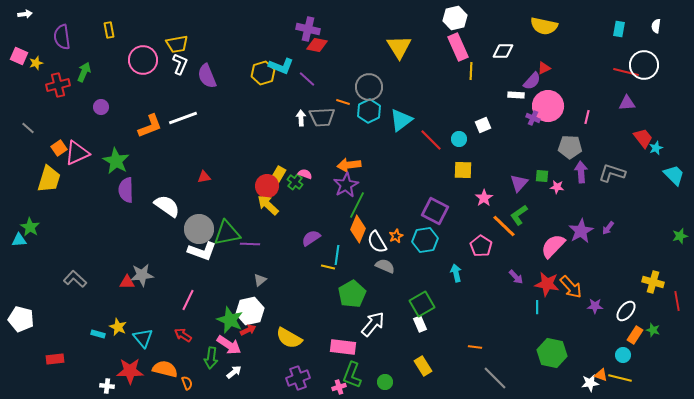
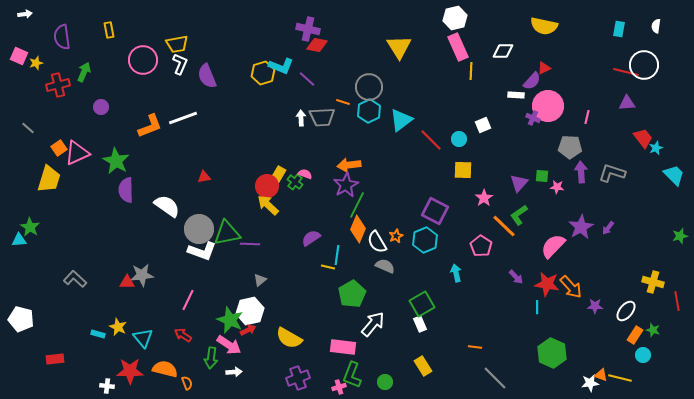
purple star at (581, 231): moved 4 px up
cyan hexagon at (425, 240): rotated 15 degrees counterclockwise
green hexagon at (552, 353): rotated 12 degrees clockwise
cyan circle at (623, 355): moved 20 px right
white arrow at (234, 372): rotated 35 degrees clockwise
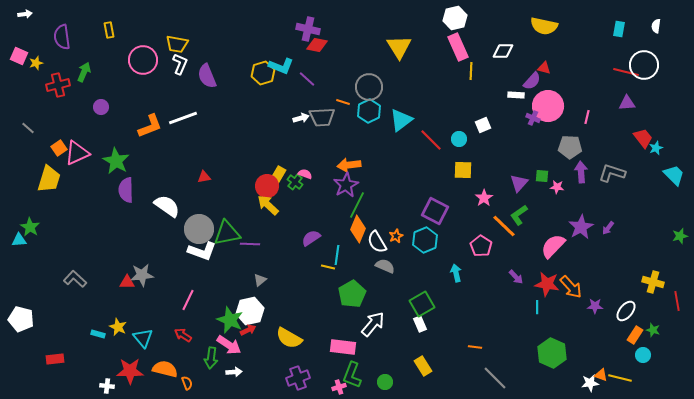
yellow trapezoid at (177, 44): rotated 20 degrees clockwise
red triangle at (544, 68): rotated 40 degrees clockwise
white arrow at (301, 118): rotated 77 degrees clockwise
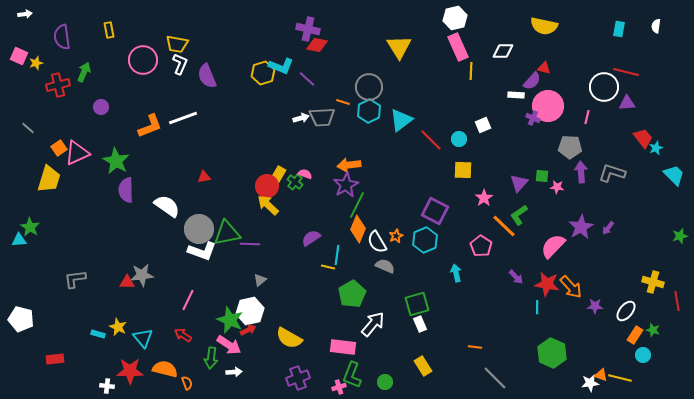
white circle at (644, 65): moved 40 px left, 22 px down
gray L-shape at (75, 279): rotated 50 degrees counterclockwise
green square at (422, 304): moved 5 px left; rotated 15 degrees clockwise
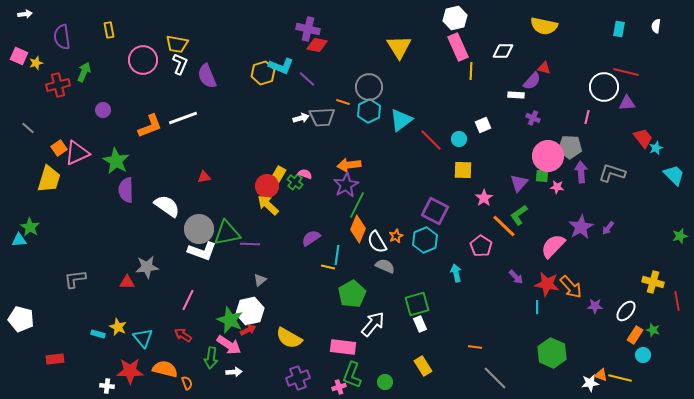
pink circle at (548, 106): moved 50 px down
purple circle at (101, 107): moved 2 px right, 3 px down
gray star at (142, 275): moved 5 px right, 8 px up
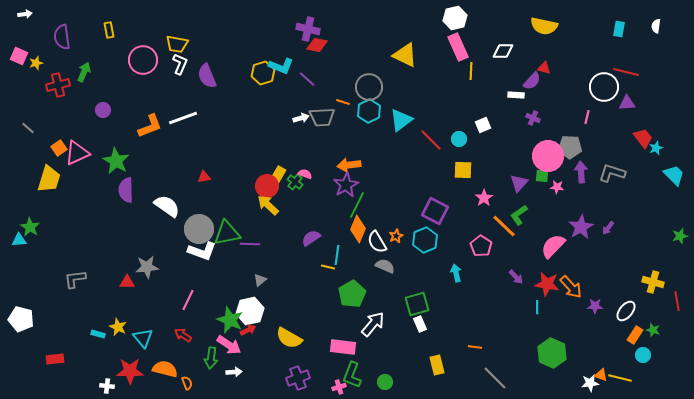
yellow triangle at (399, 47): moved 6 px right, 8 px down; rotated 32 degrees counterclockwise
yellow rectangle at (423, 366): moved 14 px right, 1 px up; rotated 18 degrees clockwise
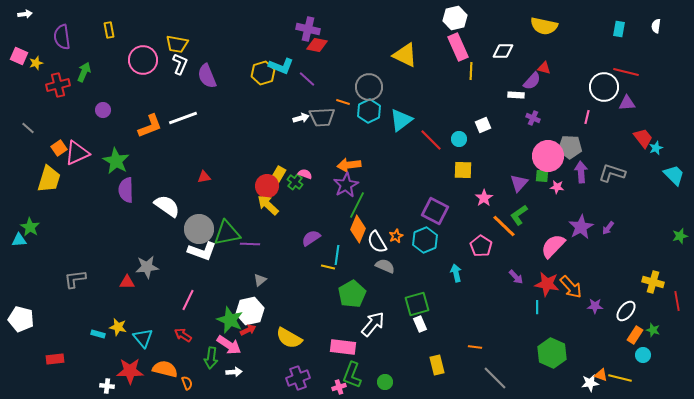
yellow star at (118, 327): rotated 12 degrees counterclockwise
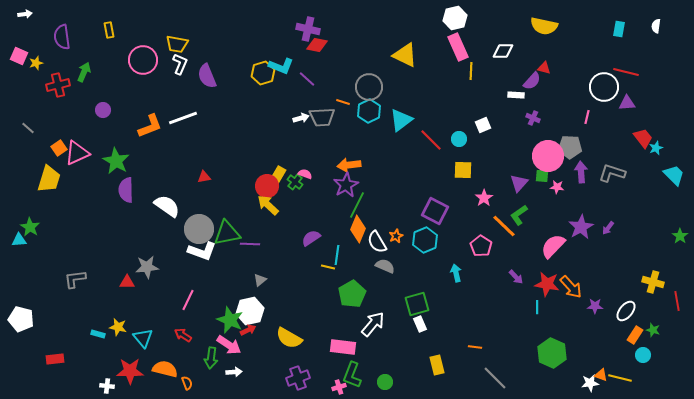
green star at (680, 236): rotated 21 degrees counterclockwise
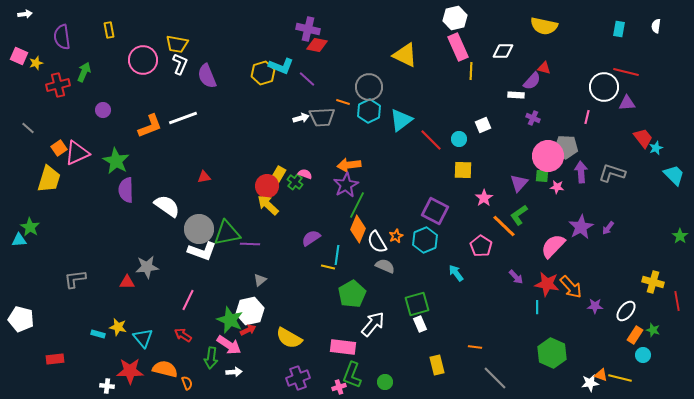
gray pentagon at (570, 147): moved 4 px left
cyan arrow at (456, 273): rotated 24 degrees counterclockwise
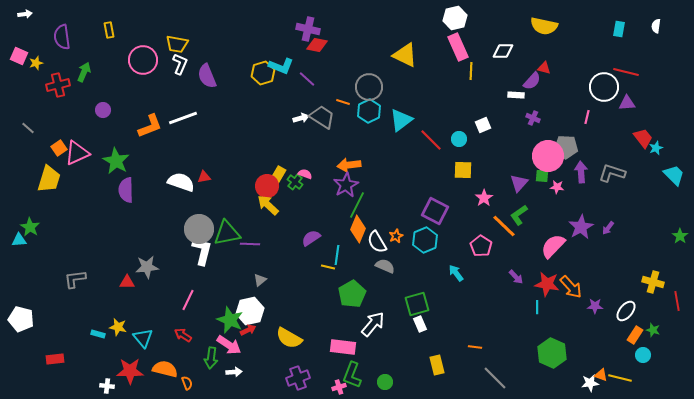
gray trapezoid at (322, 117): rotated 144 degrees counterclockwise
white semicircle at (167, 206): moved 14 px right, 24 px up; rotated 16 degrees counterclockwise
white L-shape at (202, 251): rotated 96 degrees counterclockwise
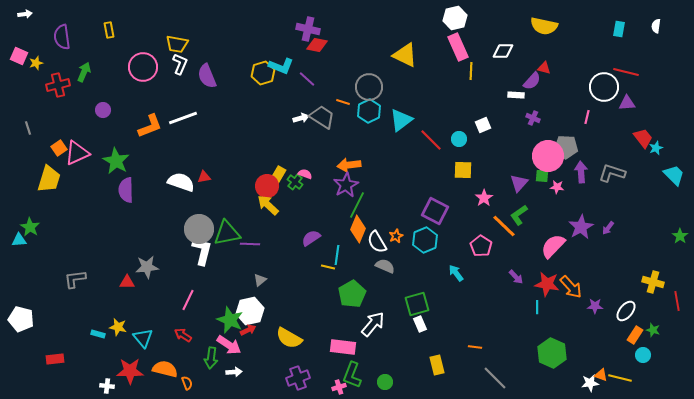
pink circle at (143, 60): moved 7 px down
gray line at (28, 128): rotated 32 degrees clockwise
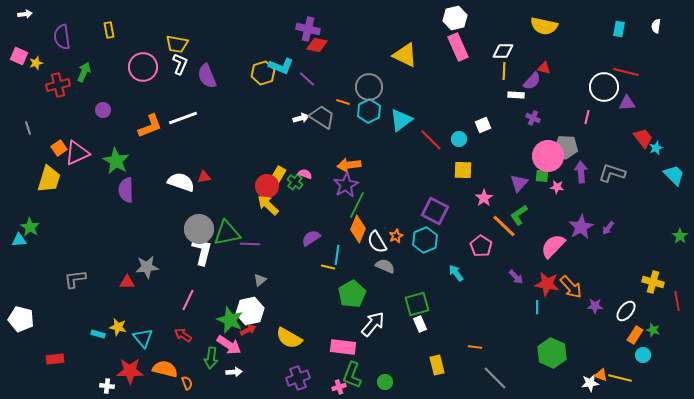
yellow line at (471, 71): moved 33 px right
